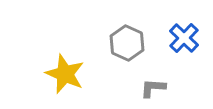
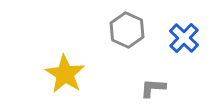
gray hexagon: moved 13 px up
yellow star: rotated 9 degrees clockwise
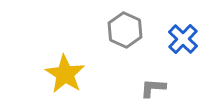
gray hexagon: moved 2 px left
blue cross: moved 1 px left, 1 px down
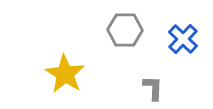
gray hexagon: rotated 24 degrees counterclockwise
gray L-shape: rotated 88 degrees clockwise
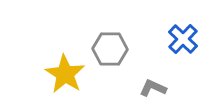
gray hexagon: moved 15 px left, 19 px down
gray L-shape: rotated 68 degrees counterclockwise
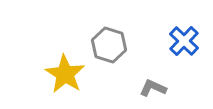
blue cross: moved 1 px right, 2 px down
gray hexagon: moved 1 px left, 4 px up; rotated 16 degrees clockwise
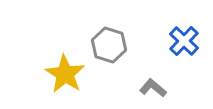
gray L-shape: rotated 16 degrees clockwise
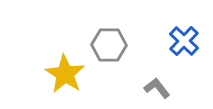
gray hexagon: rotated 16 degrees counterclockwise
gray L-shape: moved 4 px right; rotated 12 degrees clockwise
